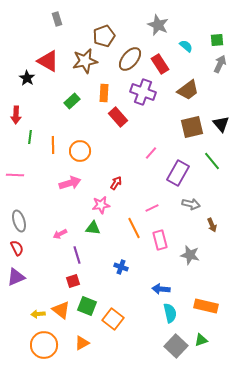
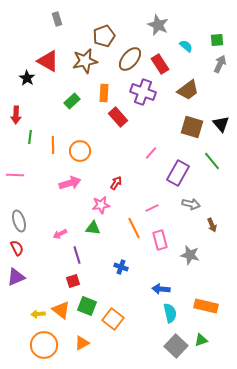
brown square at (192, 127): rotated 30 degrees clockwise
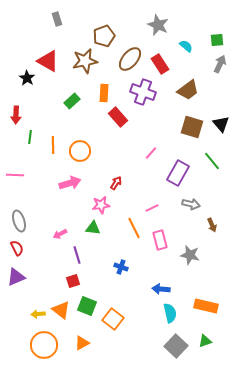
green triangle at (201, 340): moved 4 px right, 1 px down
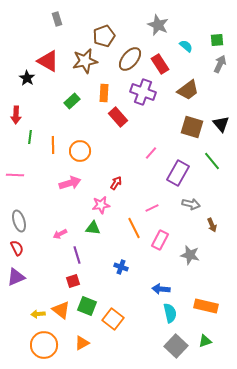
pink rectangle at (160, 240): rotated 42 degrees clockwise
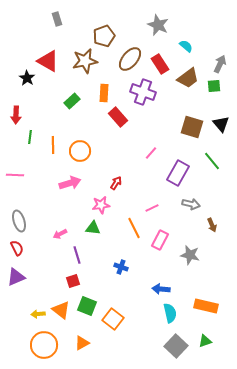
green square at (217, 40): moved 3 px left, 46 px down
brown trapezoid at (188, 90): moved 12 px up
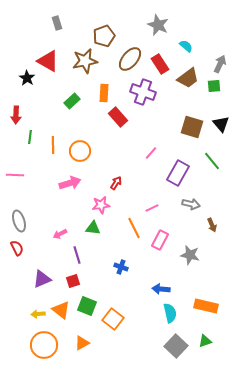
gray rectangle at (57, 19): moved 4 px down
purple triangle at (16, 277): moved 26 px right, 2 px down
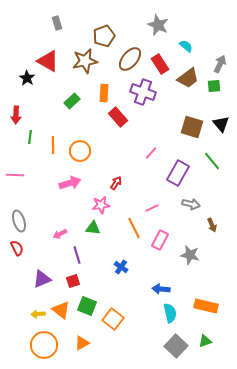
blue cross at (121, 267): rotated 16 degrees clockwise
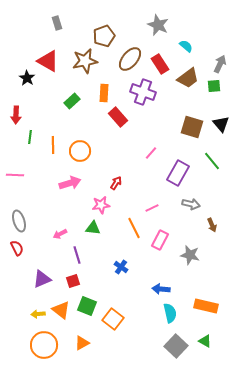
green triangle at (205, 341): rotated 48 degrees clockwise
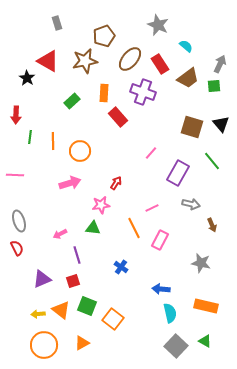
orange line at (53, 145): moved 4 px up
gray star at (190, 255): moved 11 px right, 8 px down
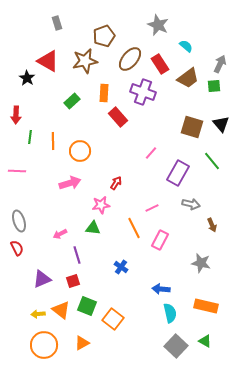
pink line at (15, 175): moved 2 px right, 4 px up
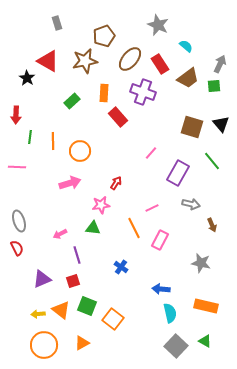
pink line at (17, 171): moved 4 px up
